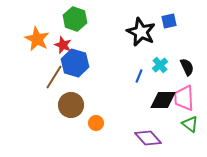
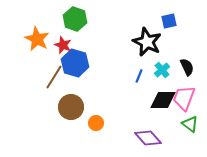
black star: moved 6 px right, 10 px down
cyan cross: moved 2 px right, 5 px down
pink trapezoid: rotated 24 degrees clockwise
brown circle: moved 2 px down
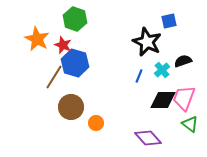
black semicircle: moved 4 px left, 6 px up; rotated 84 degrees counterclockwise
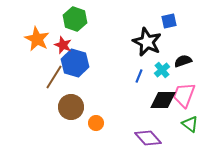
pink trapezoid: moved 3 px up
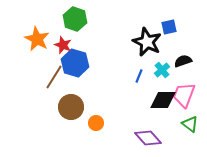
blue square: moved 6 px down
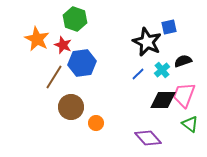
blue hexagon: moved 7 px right; rotated 24 degrees counterclockwise
blue line: moved 1 px left, 2 px up; rotated 24 degrees clockwise
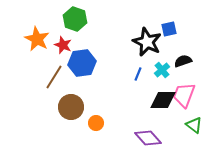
blue square: moved 2 px down
blue line: rotated 24 degrees counterclockwise
green triangle: moved 4 px right, 1 px down
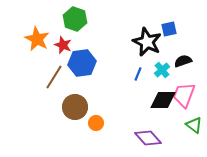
brown circle: moved 4 px right
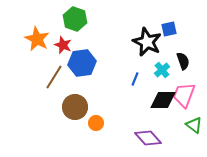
black semicircle: rotated 90 degrees clockwise
blue line: moved 3 px left, 5 px down
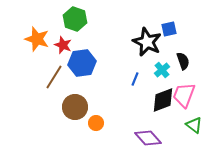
orange star: rotated 10 degrees counterclockwise
black diamond: rotated 20 degrees counterclockwise
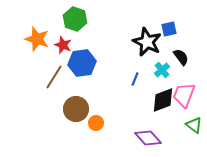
black semicircle: moved 2 px left, 4 px up; rotated 18 degrees counterclockwise
brown circle: moved 1 px right, 2 px down
